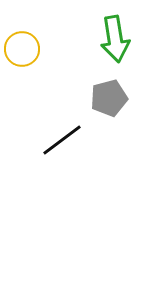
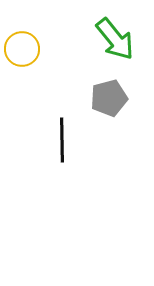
green arrow: rotated 30 degrees counterclockwise
black line: rotated 54 degrees counterclockwise
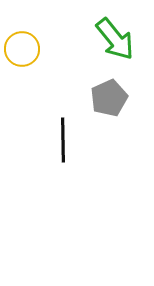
gray pentagon: rotated 9 degrees counterclockwise
black line: moved 1 px right
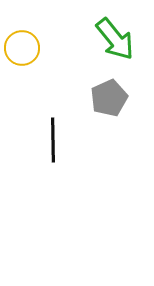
yellow circle: moved 1 px up
black line: moved 10 px left
